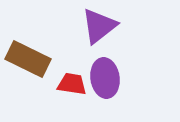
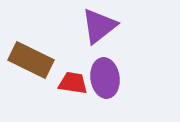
brown rectangle: moved 3 px right, 1 px down
red trapezoid: moved 1 px right, 1 px up
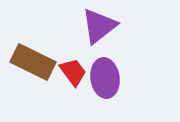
brown rectangle: moved 2 px right, 2 px down
red trapezoid: moved 11 px up; rotated 44 degrees clockwise
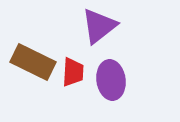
red trapezoid: rotated 40 degrees clockwise
purple ellipse: moved 6 px right, 2 px down
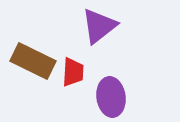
brown rectangle: moved 1 px up
purple ellipse: moved 17 px down
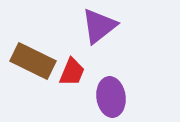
red trapezoid: moved 1 px left; rotated 20 degrees clockwise
